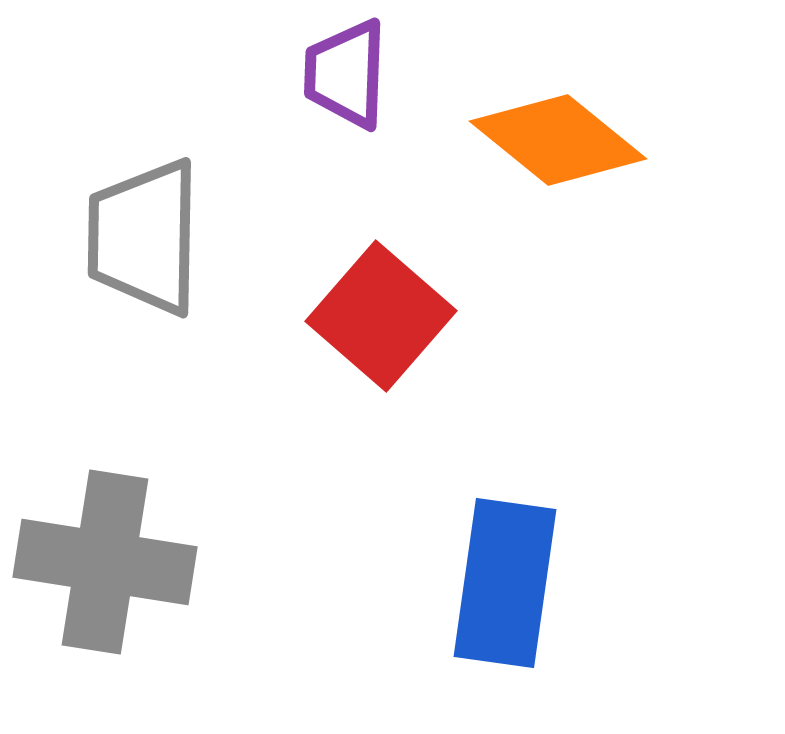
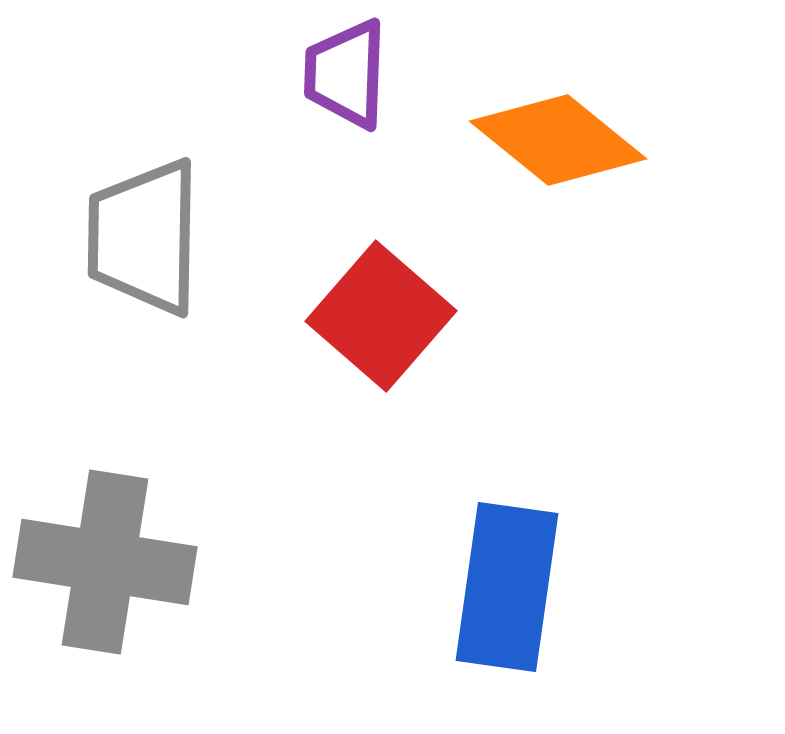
blue rectangle: moved 2 px right, 4 px down
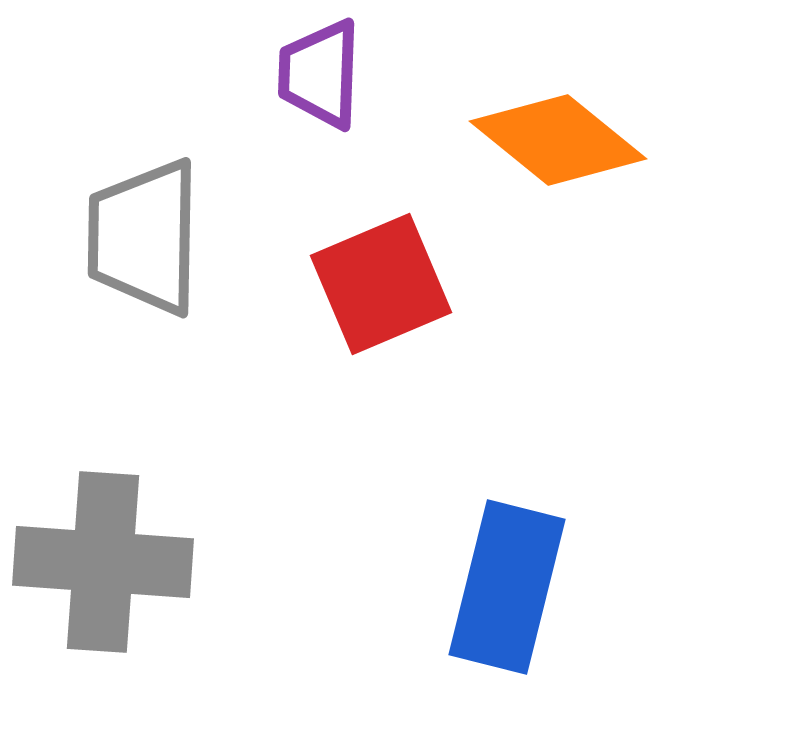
purple trapezoid: moved 26 px left
red square: moved 32 px up; rotated 26 degrees clockwise
gray cross: moved 2 px left; rotated 5 degrees counterclockwise
blue rectangle: rotated 6 degrees clockwise
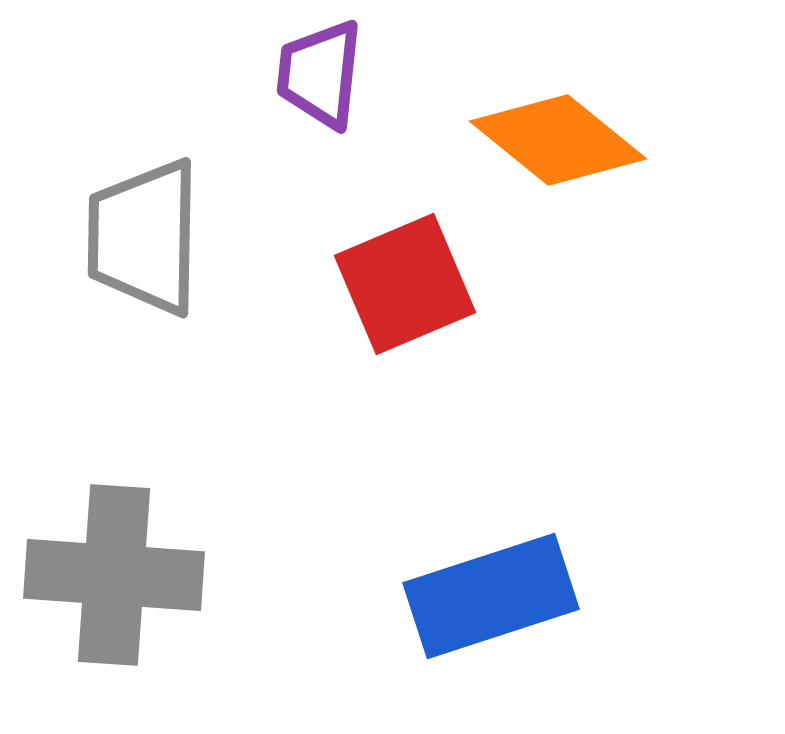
purple trapezoid: rotated 4 degrees clockwise
red square: moved 24 px right
gray cross: moved 11 px right, 13 px down
blue rectangle: moved 16 px left, 9 px down; rotated 58 degrees clockwise
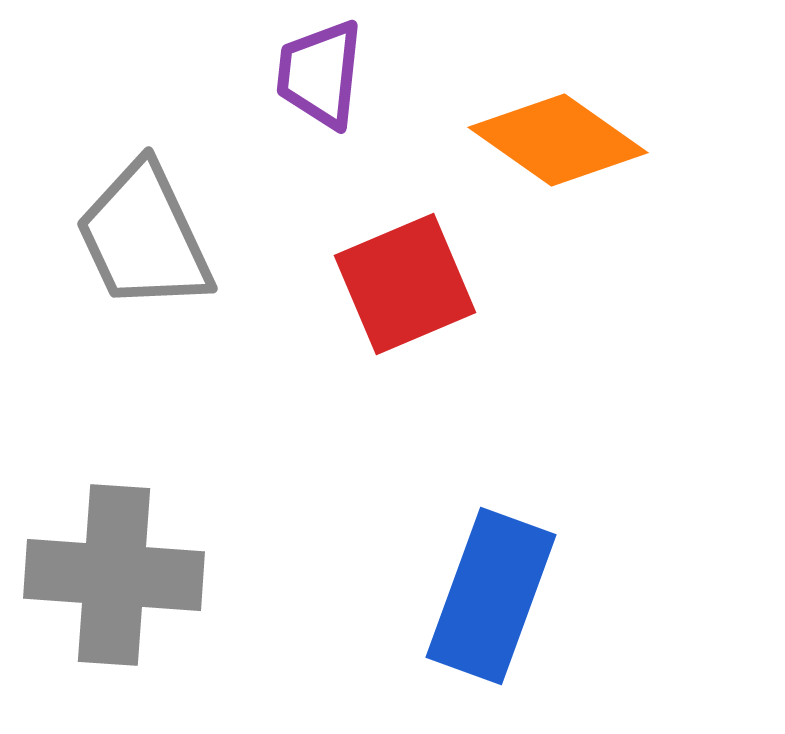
orange diamond: rotated 4 degrees counterclockwise
gray trapezoid: rotated 26 degrees counterclockwise
blue rectangle: rotated 52 degrees counterclockwise
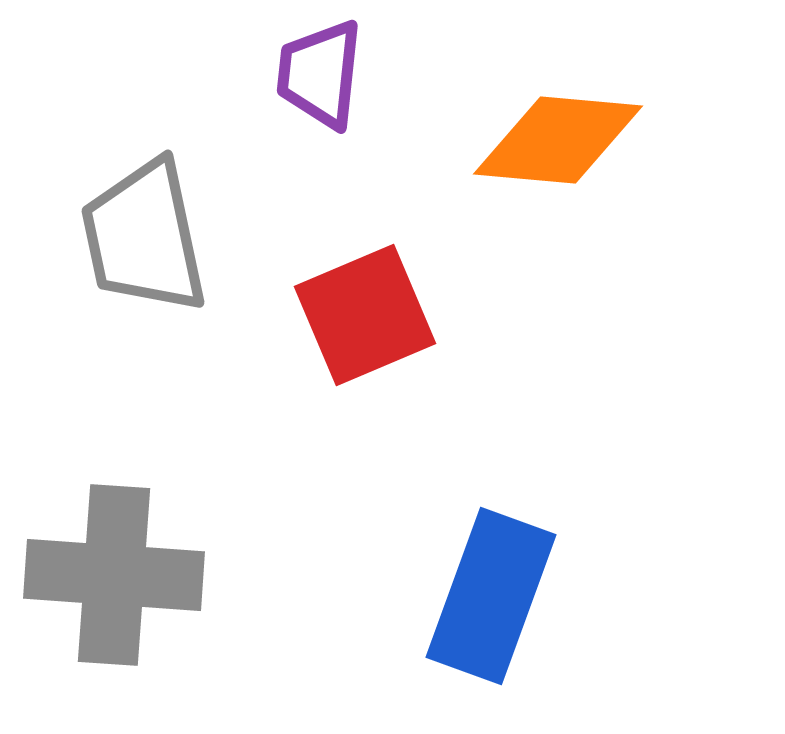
orange diamond: rotated 30 degrees counterclockwise
gray trapezoid: rotated 13 degrees clockwise
red square: moved 40 px left, 31 px down
